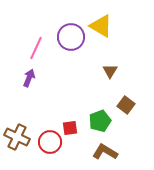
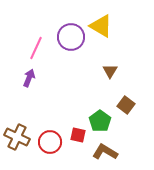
green pentagon: rotated 15 degrees counterclockwise
red square: moved 8 px right, 7 px down; rotated 21 degrees clockwise
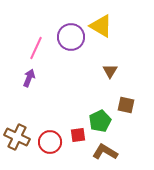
brown square: rotated 24 degrees counterclockwise
green pentagon: rotated 10 degrees clockwise
red square: rotated 21 degrees counterclockwise
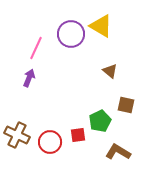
purple circle: moved 3 px up
brown triangle: rotated 21 degrees counterclockwise
brown cross: moved 2 px up
brown L-shape: moved 13 px right
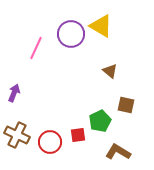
purple arrow: moved 15 px left, 15 px down
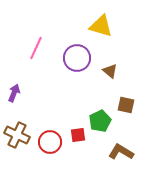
yellow triangle: rotated 15 degrees counterclockwise
purple circle: moved 6 px right, 24 px down
brown L-shape: moved 3 px right
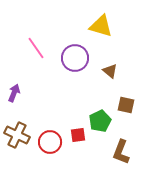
pink line: rotated 60 degrees counterclockwise
purple circle: moved 2 px left
brown L-shape: rotated 100 degrees counterclockwise
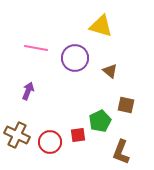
pink line: rotated 45 degrees counterclockwise
purple arrow: moved 14 px right, 2 px up
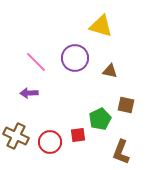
pink line: moved 14 px down; rotated 35 degrees clockwise
brown triangle: rotated 28 degrees counterclockwise
purple arrow: moved 1 px right, 2 px down; rotated 114 degrees counterclockwise
green pentagon: moved 2 px up
brown cross: moved 1 px left, 1 px down
